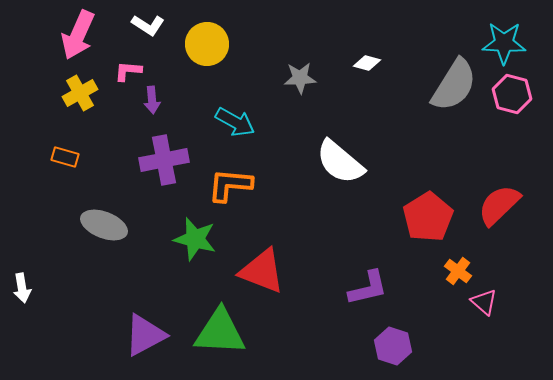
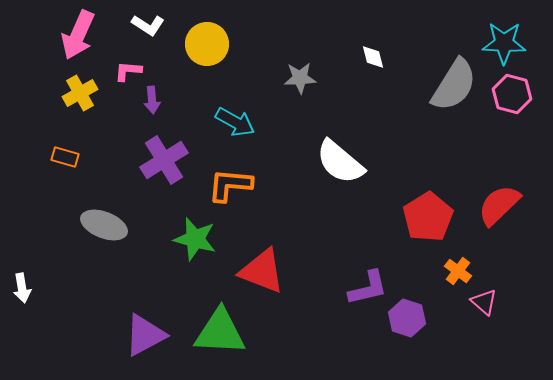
white diamond: moved 6 px right, 6 px up; rotated 60 degrees clockwise
purple cross: rotated 21 degrees counterclockwise
purple hexagon: moved 14 px right, 28 px up
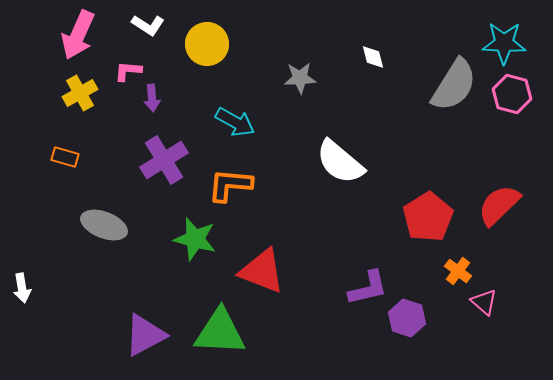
purple arrow: moved 2 px up
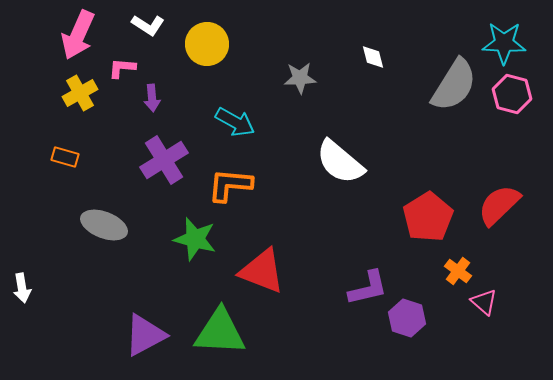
pink L-shape: moved 6 px left, 3 px up
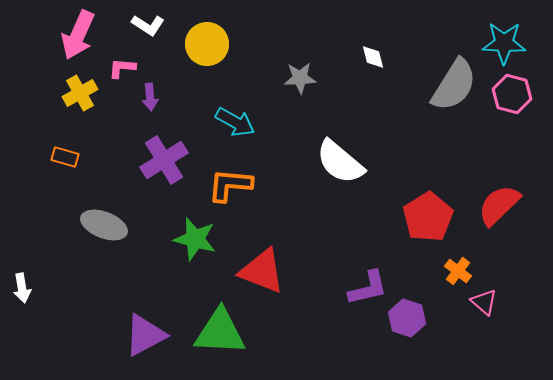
purple arrow: moved 2 px left, 1 px up
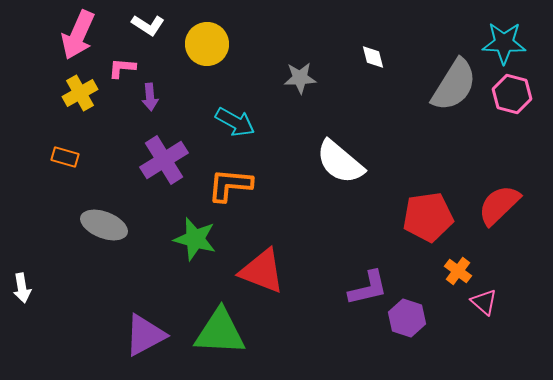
red pentagon: rotated 24 degrees clockwise
